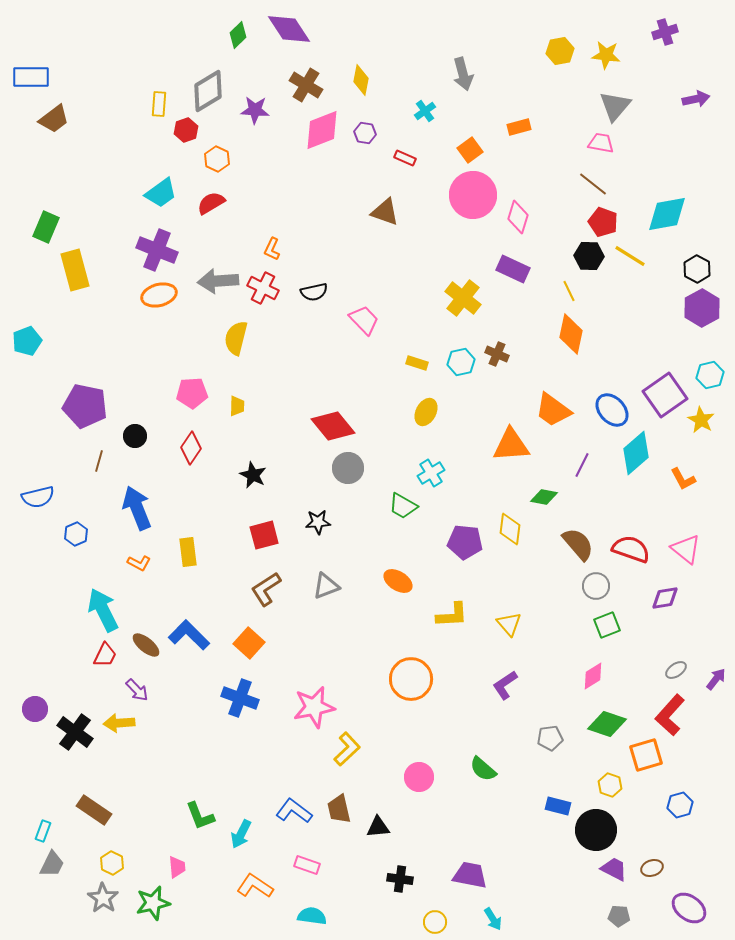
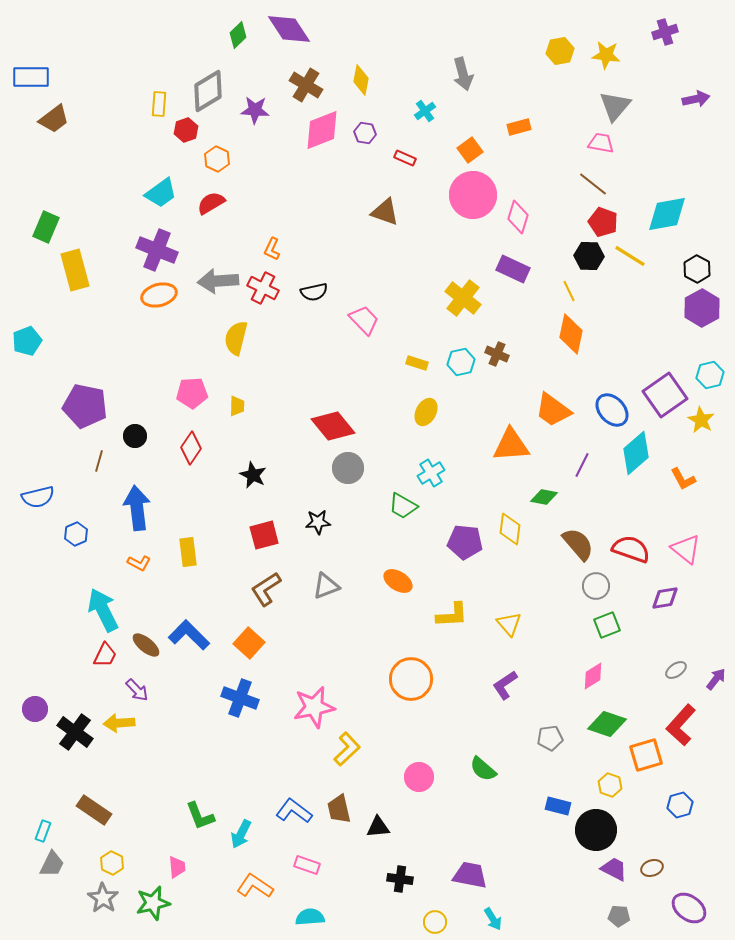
blue arrow at (137, 508): rotated 15 degrees clockwise
red L-shape at (670, 715): moved 11 px right, 10 px down
cyan semicircle at (312, 916): moved 2 px left, 1 px down; rotated 12 degrees counterclockwise
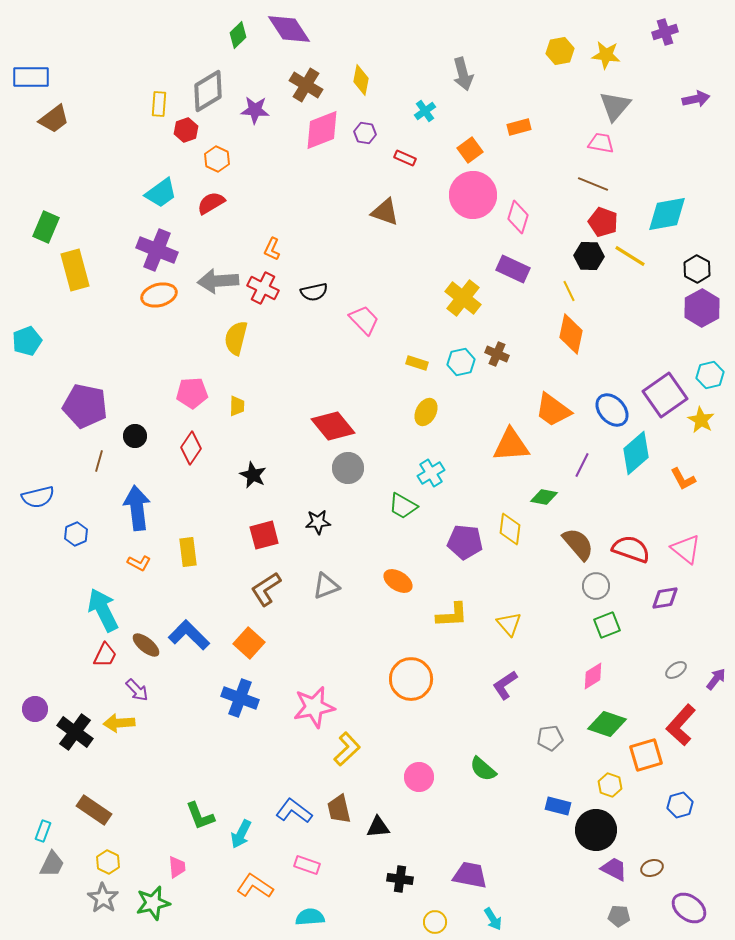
brown line at (593, 184): rotated 16 degrees counterclockwise
yellow hexagon at (112, 863): moved 4 px left, 1 px up
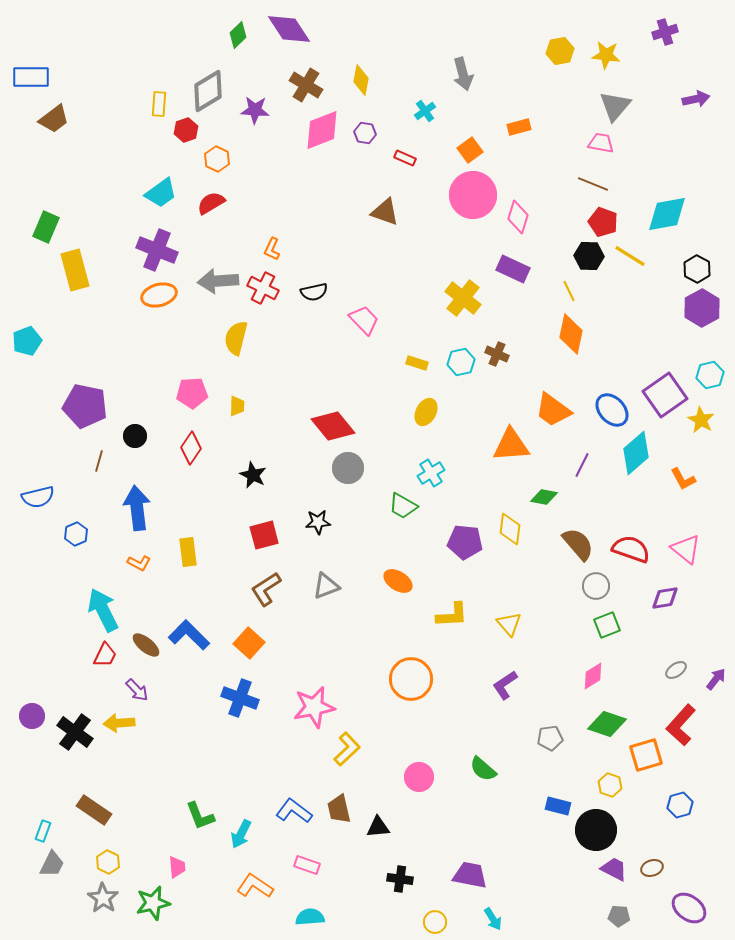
purple circle at (35, 709): moved 3 px left, 7 px down
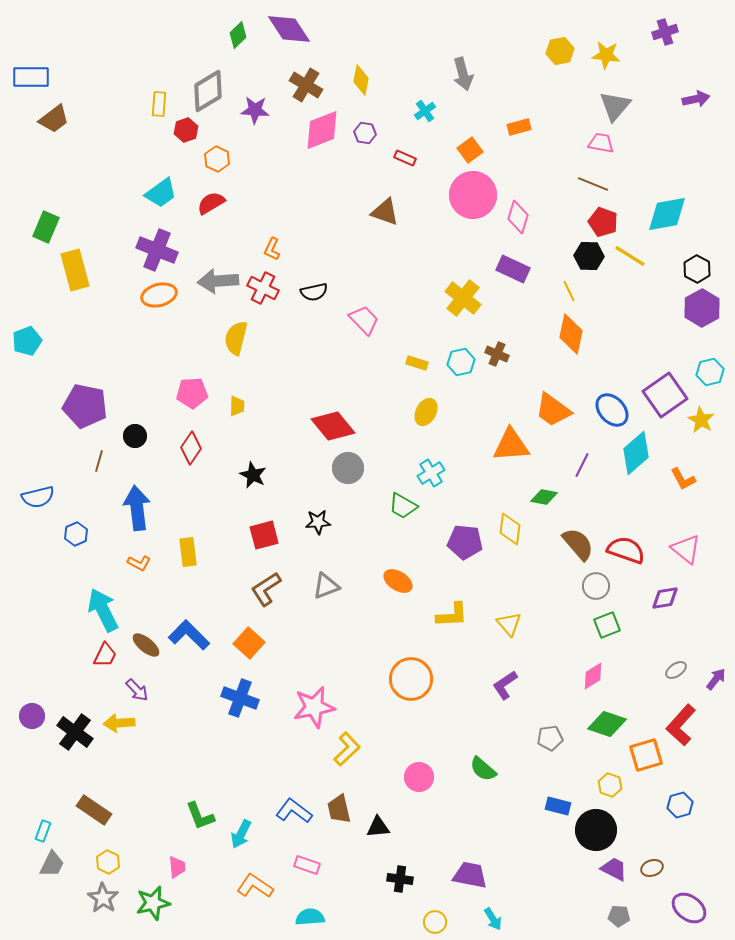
cyan hexagon at (710, 375): moved 3 px up
red semicircle at (631, 549): moved 5 px left, 1 px down
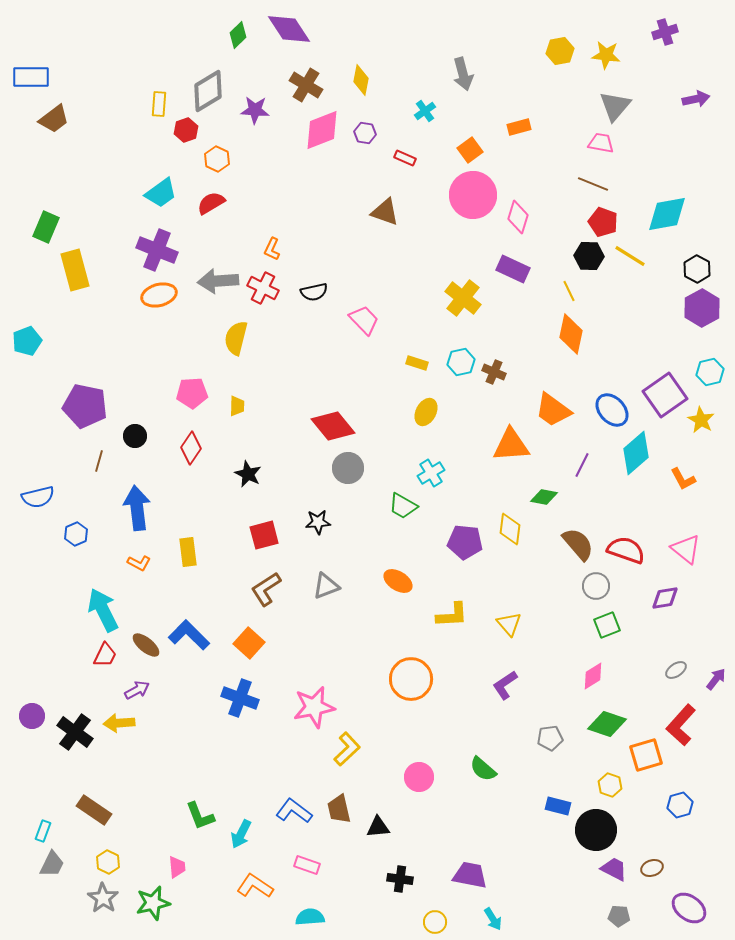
brown cross at (497, 354): moved 3 px left, 18 px down
black star at (253, 475): moved 5 px left, 1 px up
purple arrow at (137, 690): rotated 75 degrees counterclockwise
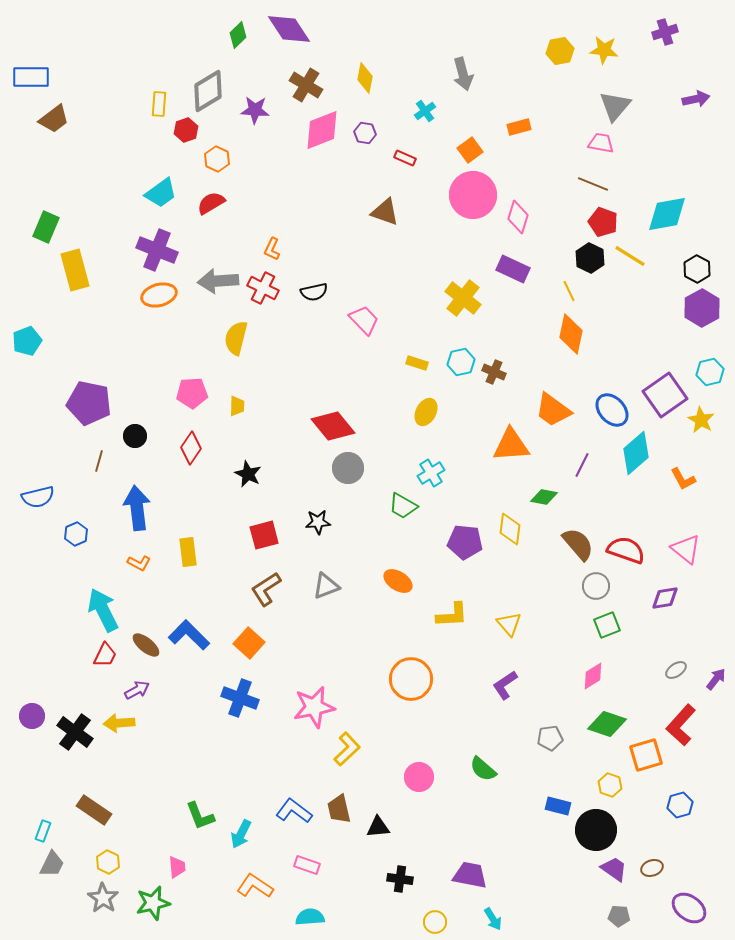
yellow star at (606, 55): moved 2 px left, 5 px up
yellow diamond at (361, 80): moved 4 px right, 2 px up
black hexagon at (589, 256): moved 1 px right, 2 px down; rotated 24 degrees clockwise
purple pentagon at (85, 406): moved 4 px right, 3 px up
purple trapezoid at (614, 869): rotated 8 degrees clockwise
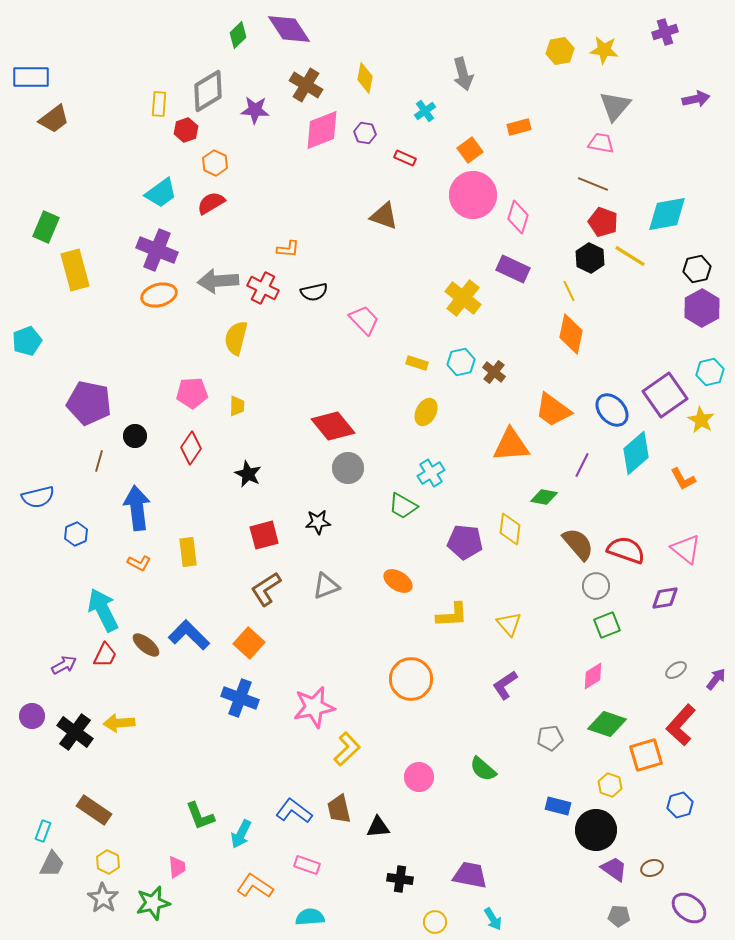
orange hexagon at (217, 159): moved 2 px left, 4 px down
brown triangle at (385, 212): moved 1 px left, 4 px down
orange L-shape at (272, 249): moved 16 px right; rotated 110 degrees counterclockwise
black hexagon at (697, 269): rotated 20 degrees clockwise
brown cross at (494, 372): rotated 15 degrees clockwise
purple arrow at (137, 690): moved 73 px left, 25 px up
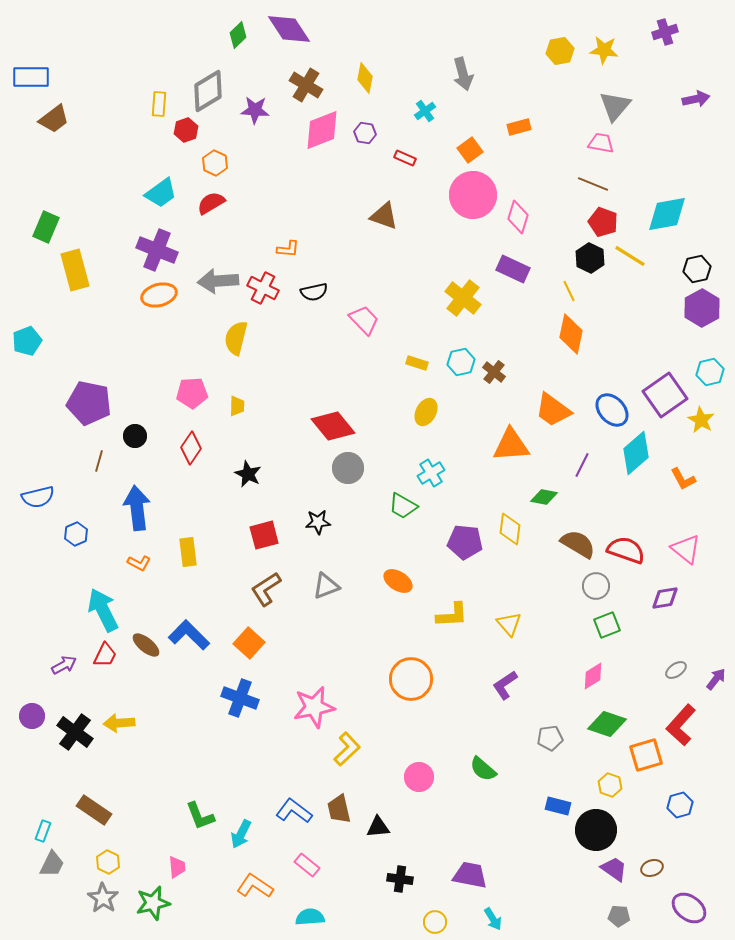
brown semicircle at (578, 544): rotated 18 degrees counterclockwise
pink rectangle at (307, 865): rotated 20 degrees clockwise
